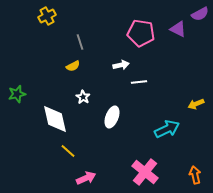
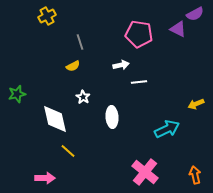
purple semicircle: moved 5 px left
pink pentagon: moved 2 px left, 1 px down
white ellipse: rotated 25 degrees counterclockwise
pink arrow: moved 41 px left; rotated 24 degrees clockwise
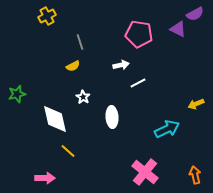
white line: moved 1 px left, 1 px down; rotated 21 degrees counterclockwise
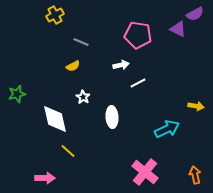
yellow cross: moved 8 px right, 1 px up
pink pentagon: moved 1 px left, 1 px down
gray line: moved 1 px right; rotated 49 degrees counterclockwise
yellow arrow: moved 2 px down; rotated 147 degrees counterclockwise
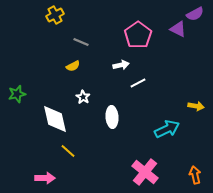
pink pentagon: rotated 28 degrees clockwise
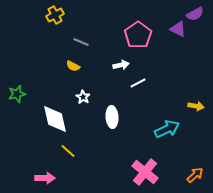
yellow semicircle: rotated 56 degrees clockwise
orange arrow: rotated 60 degrees clockwise
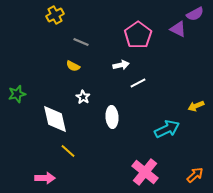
yellow arrow: rotated 147 degrees clockwise
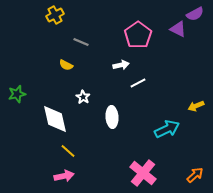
yellow semicircle: moved 7 px left, 1 px up
pink cross: moved 2 px left, 1 px down
pink arrow: moved 19 px right, 2 px up; rotated 12 degrees counterclockwise
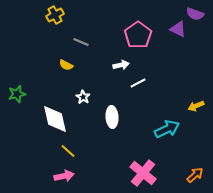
purple semicircle: rotated 48 degrees clockwise
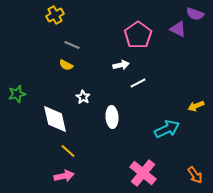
gray line: moved 9 px left, 3 px down
orange arrow: rotated 96 degrees clockwise
